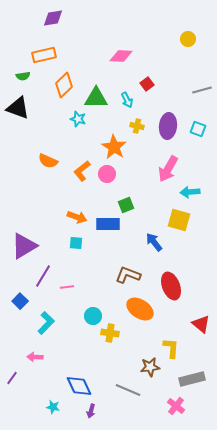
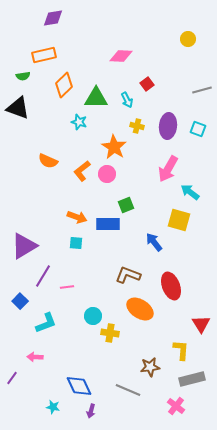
cyan star at (78, 119): moved 1 px right, 3 px down
cyan arrow at (190, 192): rotated 42 degrees clockwise
cyan L-shape at (46, 323): rotated 25 degrees clockwise
red triangle at (201, 324): rotated 18 degrees clockwise
yellow L-shape at (171, 348): moved 10 px right, 2 px down
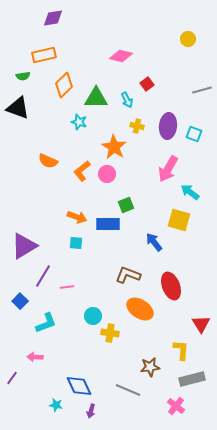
pink diamond at (121, 56): rotated 10 degrees clockwise
cyan square at (198, 129): moved 4 px left, 5 px down
cyan star at (53, 407): moved 3 px right, 2 px up
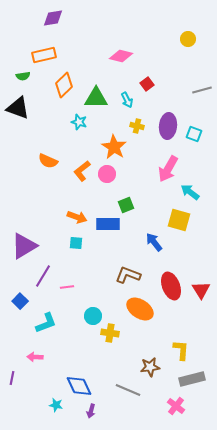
red triangle at (201, 324): moved 34 px up
purple line at (12, 378): rotated 24 degrees counterclockwise
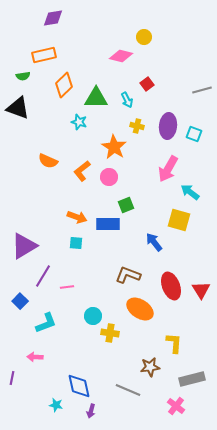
yellow circle at (188, 39): moved 44 px left, 2 px up
pink circle at (107, 174): moved 2 px right, 3 px down
yellow L-shape at (181, 350): moved 7 px left, 7 px up
blue diamond at (79, 386): rotated 12 degrees clockwise
